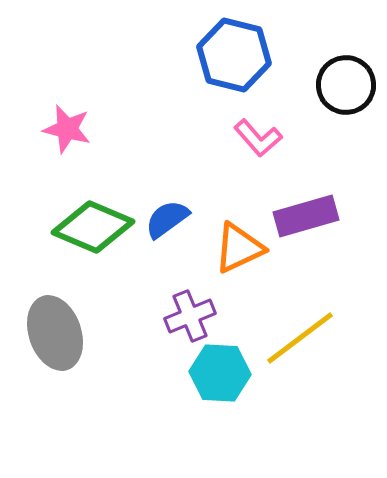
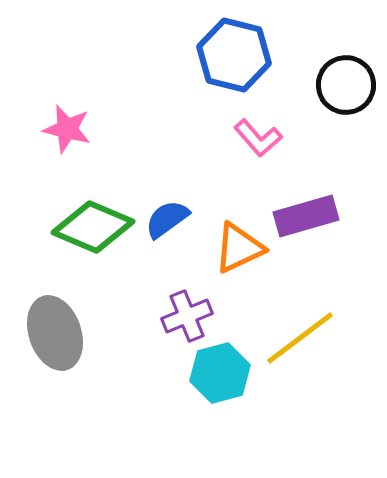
purple cross: moved 3 px left
cyan hexagon: rotated 18 degrees counterclockwise
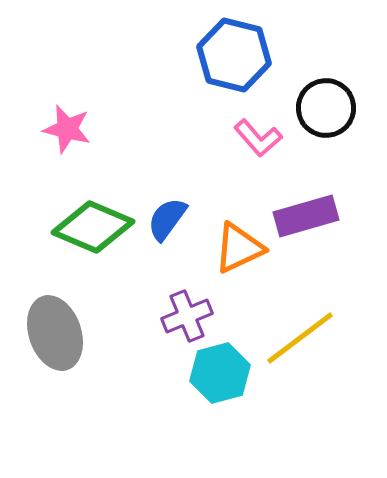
black circle: moved 20 px left, 23 px down
blue semicircle: rotated 18 degrees counterclockwise
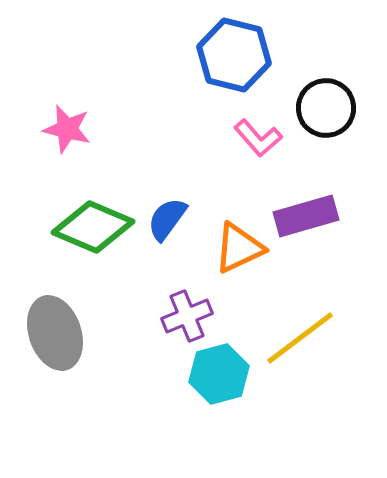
cyan hexagon: moved 1 px left, 1 px down
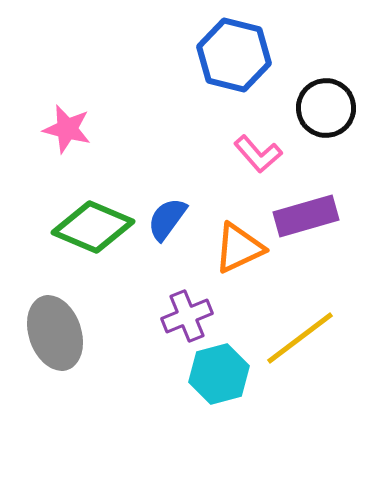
pink L-shape: moved 16 px down
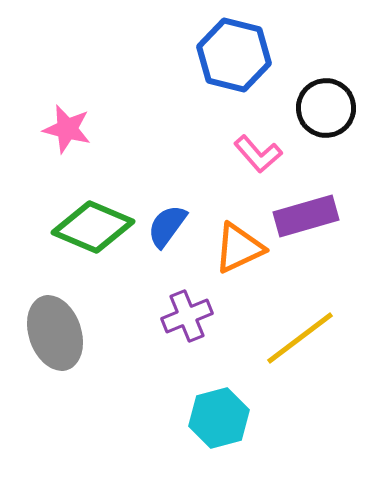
blue semicircle: moved 7 px down
cyan hexagon: moved 44 px down
